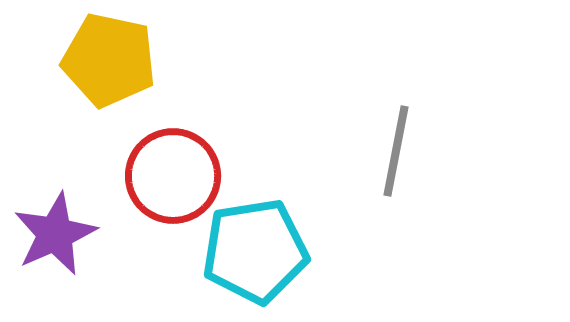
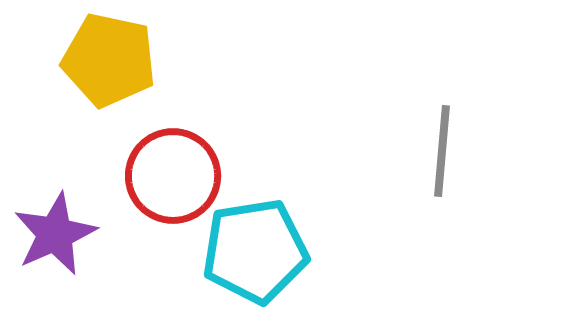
gray line: moved 46 px right; rotated 6 degrees counterclockwise
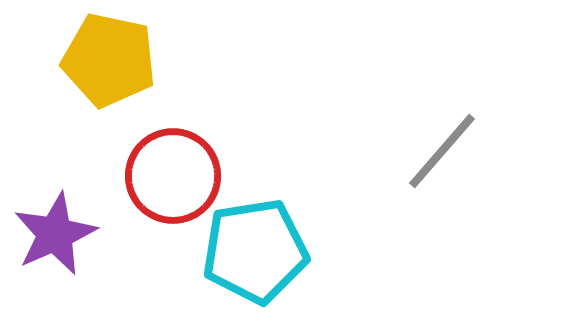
gray line: rotated 36 degrees clockwise
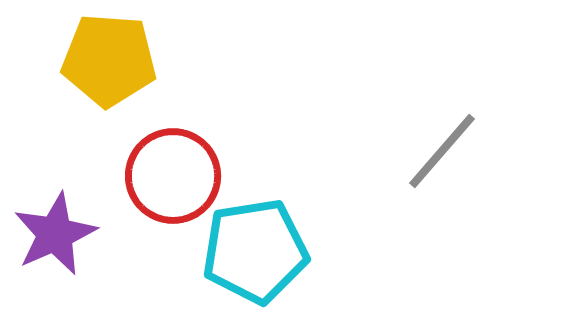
yellow pentagon: rotated 8 degrees counterclockwise
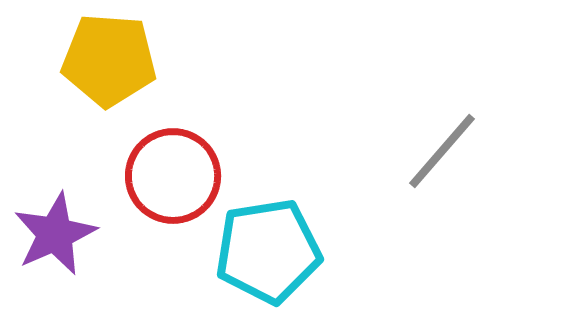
cyan pentagon: moved 13 px right
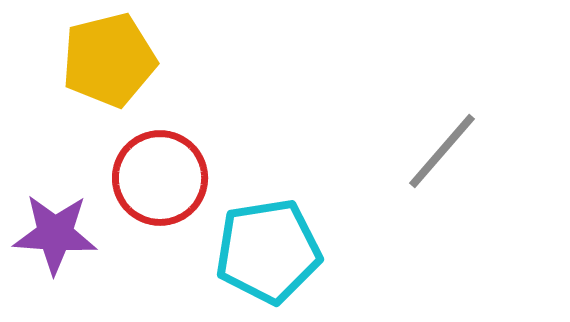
yellow pentagon: rotated 18 degrees counterclockwise
red circle: moved 13 px left, 2 px down
purple star: rotated 28 degrees clockwise
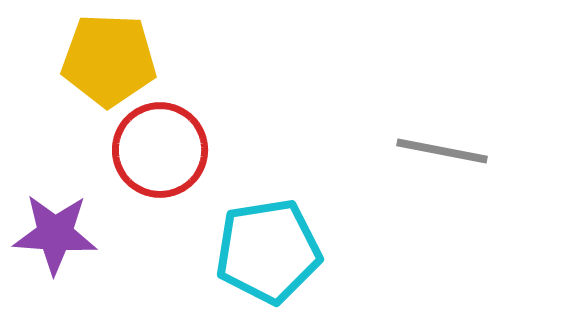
yellow pentagon: rotated 16 degrees clockwise
gray line: rotated 60 degrees clockwise
red circle: moved 28 px up
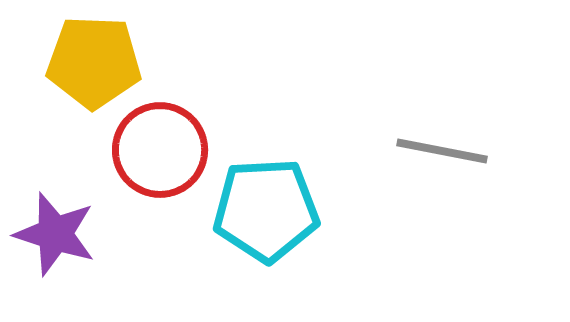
yellow pentagon: moved 15 px left, 2 px down
purple star: rotated 14 degrees clockwise
cyan pentagon: moved 2 px left, 41 px up; rotated 6 degrees clockwise
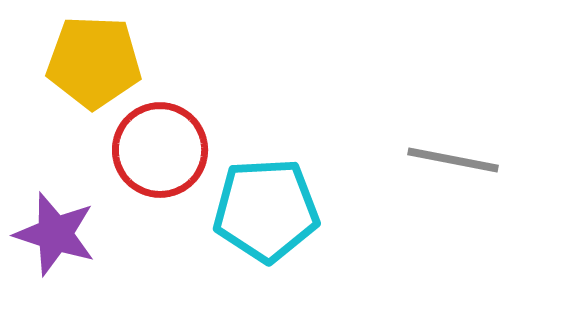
gray line: moved 11 px right, 9 px down
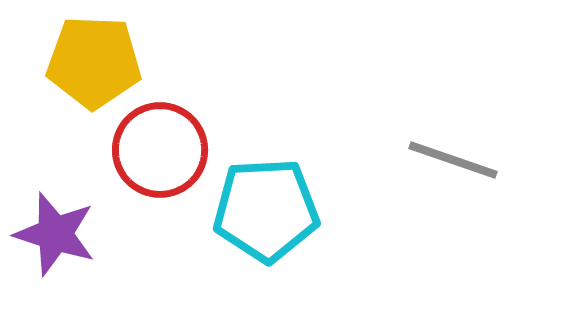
gray line: rotated 8 degrees clockwise
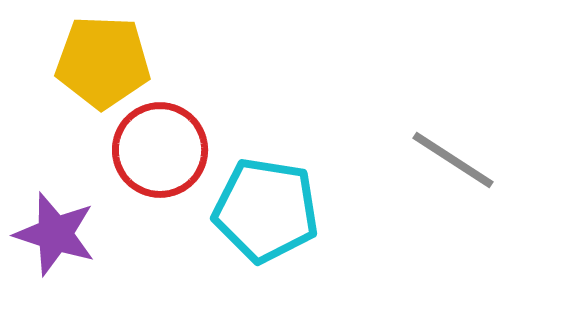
yellow pentagon: moved 9 px right
gray line: rotated 14 degrees clockwise
cyan pentagon: rotated 12 degrees clockwise
